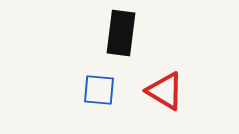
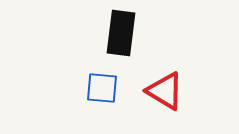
blue square: moved 3 px right, 2 px up
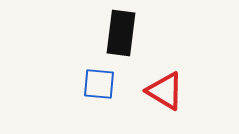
blue square: moved 3 px left, 4 px up
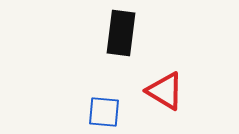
blue square: moved 5 px right, 28 px down
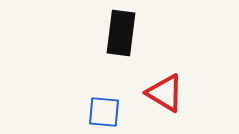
red triangle: moved 2 px down
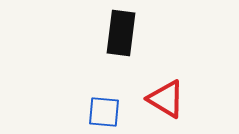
red triangle: moved 1 px right, 6 px down
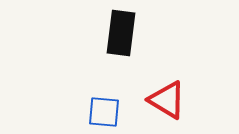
red triangle: moved 1 px right, 1 px down
